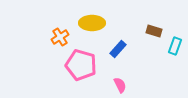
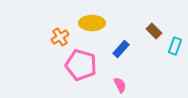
brown rectangle: rotated 28 degrees clockwise
blue rectangle: moved 3 px right
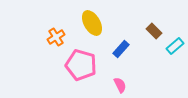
yellow ellipse: rotated 60 degrees clockwise
orange cross: moved 4 px left
cyan rectangle: rotated 30 degrees clockwise
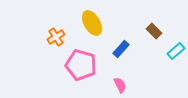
cyan rectangle: moved 1 px right, 5 px down
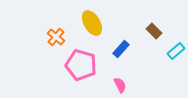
orange cross: rotated 18 degrees counterclockwise
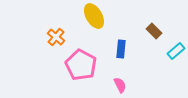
yellow ellipse: moved 2 px right, 7 px up
blue rectangle: rotated 36 degrees counterclockwise
pink pentagon: rotated 12 degrees clockwise
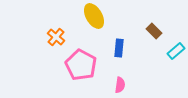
blue rectangle: moved 2 px left, 1 px up
pink semicircle: rotated 35 degrees clockwise
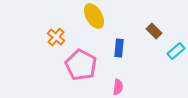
pink semicircle: moved 2 px left, 2 px down
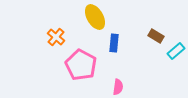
yellow ellipse: moved 1 px right, 1 px down
brown rectangle: moved 2 px right, 5 px down; rotated 14 degrees counterclockwise
blue rectangle: moved 5 px left, 5 px up
